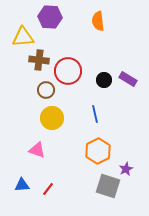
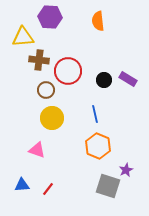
orange hexagon: moved 5 px up; rotated 10 degrees counterclockwise
purple star: moved 1 px down
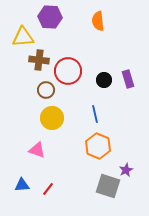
purple rectangle: rotated 42 degrees clockwise
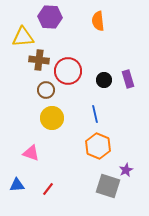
pink triangle: moved 6 px left, 3 px down
blue triangle: moved 5 px left
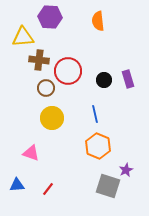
brown circle: moved 2 px up
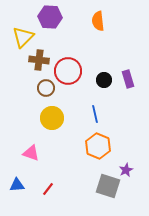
yellow triangle: rotated 40 degrees counterclockwise
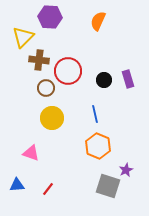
orange semicircle: rotated 30 degrees clockwise
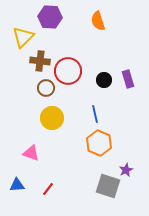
orange semicircle: rotated 42 degrees counterclockwise
brown cross: moved 1 px right, 1 px down
orange hexagon: moved 1 px right, 3 px up
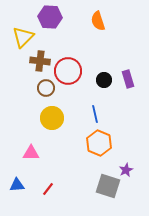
pink triangle: rotated 18 degrees counterclockwise
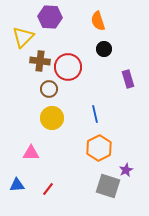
red circle: moved 4 px up
black circle: moved 31 px up
brown circle: moved 3 px right, 1 px down
orange hexagon: moved 5 px down; rotated 10 degrees clockwise
